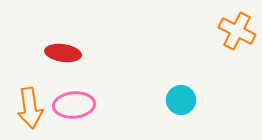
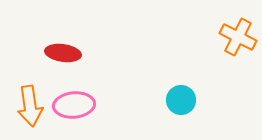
orange cross: moved 1 px right, 6 px down
orange arrow: moved 2 px up
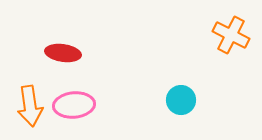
orange cross: moved 7 px left, 2 px up
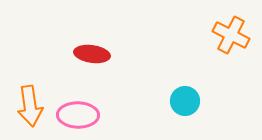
red ellipse: moved 29 px right, 1 px down
cyan circle: moved 4 px right, 1 px down
pink ellipse: moved 4 px right, 10 px down; rotated 6 degrees clockwise
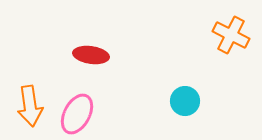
red ellipse: moved 1 px left, 1 px down
pink ellipse: moved 1 px left, 1 px up; rotated 63 degrees counterclockwise
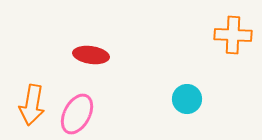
orange cross: moved 2 px right; rotated 24 degrees counterclockwise
cyan circle: moved 2 px right, 2 px up
orange arrow: moved 2 px right, 1 px up; rotated 18 degrees clockwise
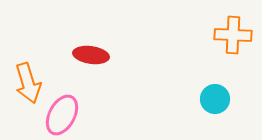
cyan circle: moved 28 px right
orange arrow: moved 4 px left, 22 px up; rotated 27 degrees counterclockwise
pink ellipse: moved 15 px left, 1 px down
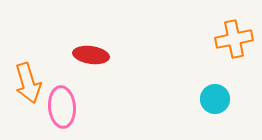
orange cross: moved 1 px right, 4 px down; rotated 15 degrees counterclockwise
pink ellipse: moved 8 px up; rotated 33 degrees counterclockwise
